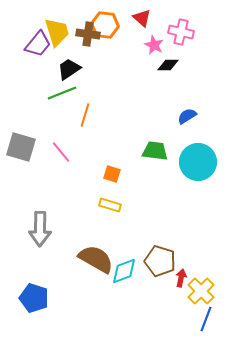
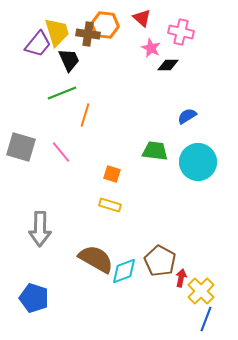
pink star: moved 3 px left, 3 px down
black trapezoid: moved 9 px up; rotated 100 degrees clockwise
brown pentagon: rotated 12 degrees clockwise
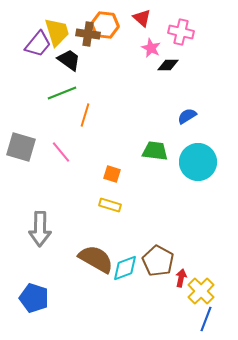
black trapezoid: rotated 30 degrees counterclockwise
brown pentagon: moved 2 px left
cyan diamond: moved 1 px right, 3 px up
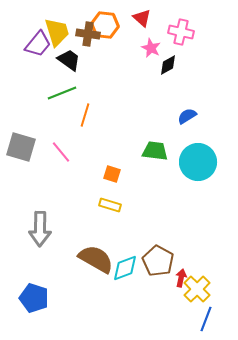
black diamond: rotated 30 degrees counterclockwise
yellow cross: moved 4 px left, 2 px up
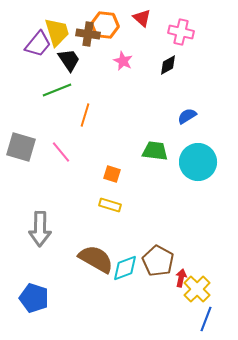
pink star: moved 28 px left, 13 px down
black trapezoid: rotated 20 degrees clockwise
green line: moved 5 px left, 3 px up
